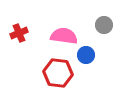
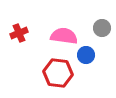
gray circle: moved 2 px left, 3 px down
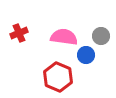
gray circle: moved 1 px left, 8 px down
pink semicircle: moved 1 px down
red hexagon: moved 4 px down; rotated 16 degrees clockwise
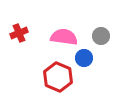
blue circle: moved 2 px left, 3 px down
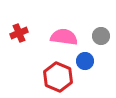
blue circle: moved 1 px right, 3 px down
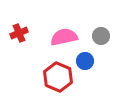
pink semicircle: rotated 20 degrees counterclockwise
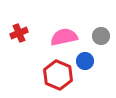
red hexagon: moved 2 px up
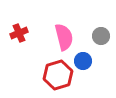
pink semicircle: rotated 88 degrees clockwise
blue circle: moved 2 px left
red hexagon: rotated 20 degrees clockwise
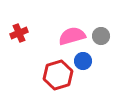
pink semicircle: moved 8 px right, 1 px up; rotated 92 degrees counterclockwise
